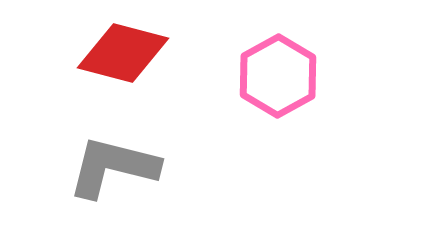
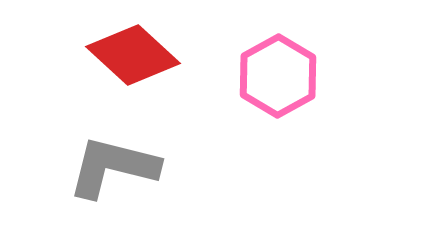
red diamond: moved 10 px right, 2 px down; rotated 28 degrees clockwise
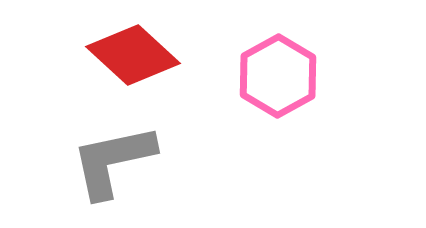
gray L-shape: moved 6 px up; rotated 26 degrees counterclockwise
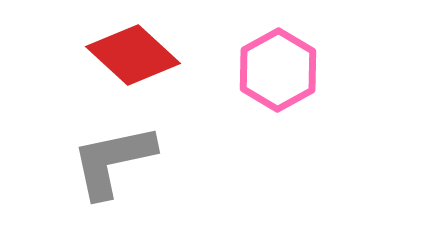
pink hexagon: moved 6 px up
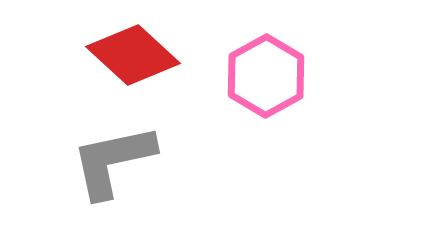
pink hexagon: moved 12 px left, 6 px down
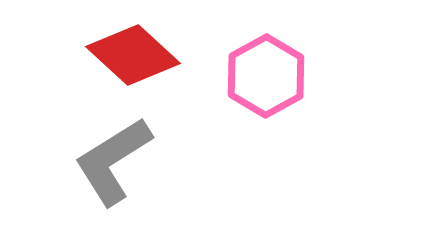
gray L-shape: rotated 20 degrees counterclockwise
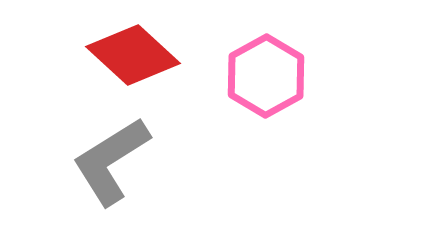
gray L-shape: moved 2 px left
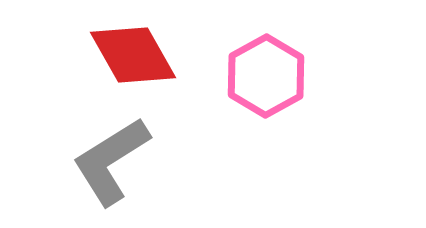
red diamond: rotated 18 degrees clockwise
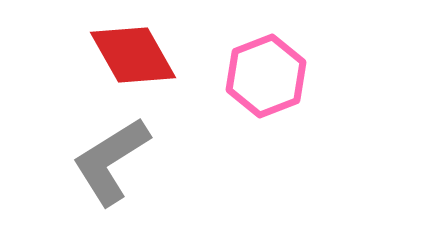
pink hexagon: rotated 8 degrees clockwise
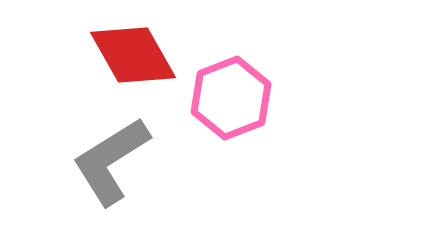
pink hexagon: moved 35 px left, 22 px down
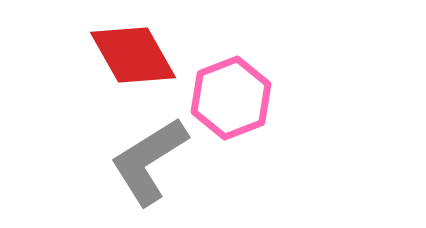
gray L-shape: moved 38 px right
